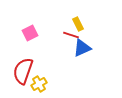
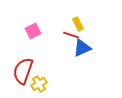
pink square: moved 3 px right, 2 px up
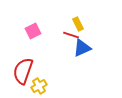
yellow cross: moved 2 px down
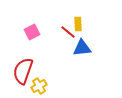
yellow rectangle: rotated 24 degrees clockwise
pink square: moved 1 px left, 1 px down
red line: moved 3 px left, 3 px up; rotated 21 degrees clockwise
blue triangle: rotated 18 degrees clockwise
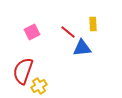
yellow rectangle: moved 15 px right
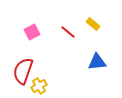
yellow rectangle: rotated 48 degrees counterclockwise
blue triangle: moved 15 px right, 14 px down
